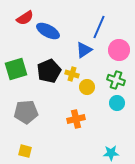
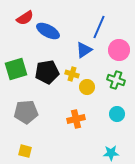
black pentagon: moved 2 px left, 1 px down; rotated 15 degrees clockwise
cyan circle: moved 11 px down
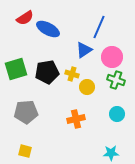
blue ellipse: moved 2 px up
pink circle: moved 7 px left, 7 px down
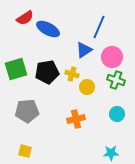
gray pentagon: moved 1 px right, 1 px up
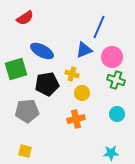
blue ellipse: moved 6 px left, 22 px down
blue triangle: rotated 12 degrees clockwise
black pentagon: moved 12 px down
yellow circle: moved 5 px left, 6 px down
